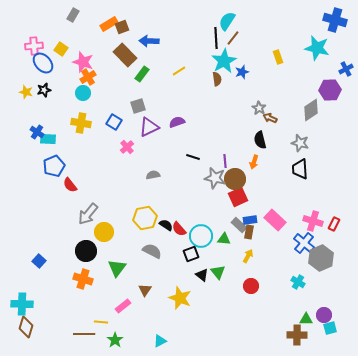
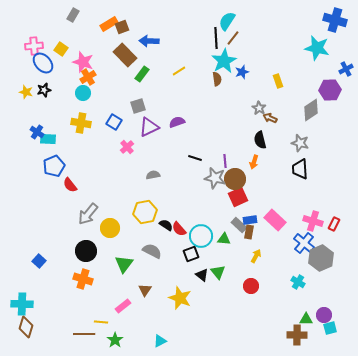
yellow rectangle at (278, 57): moved 24 px down
black line at (193, 157): moved 2 px right, 1 px down
yellow hexagon at (145, 218): moved 6 px up
yellow circle at (104, 232): moved 6 px right, 4 px up
yellow arrow at (248, 256): moved 8 px right
green triangle at (117, 268): moved 7 px right, 4 px up
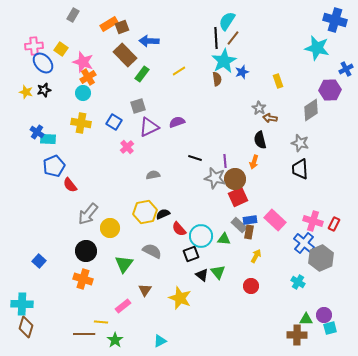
brown arrow at (270, 118): rotated 16 degrees counterclockwise
black semicircle at (166, 225): moved 3 px left, 11 px up; rotated 56 degrees counterclockwise
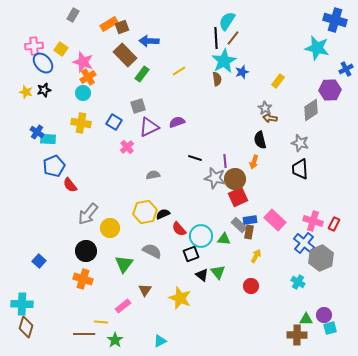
yellow rectangle at (278, 81): rotated 56 degrees clockwise
gray star at (259, 108): moved 6 px right
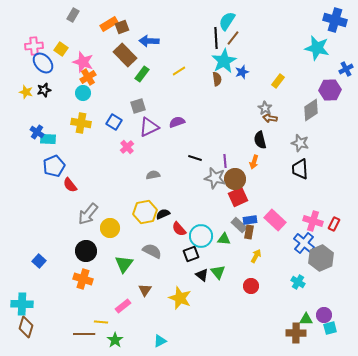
brown cross at (297, 335): moved 1 px left, 2 px up
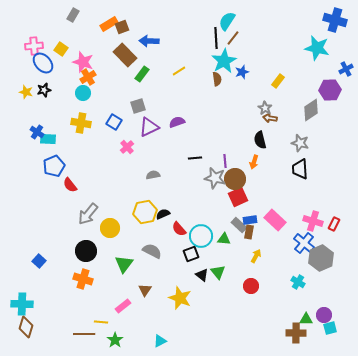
black line at (195, 158): rotated 24 degrees counterclockwise
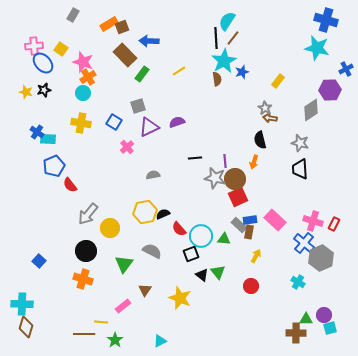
blue cross at (335, 20): moved 9 px left
